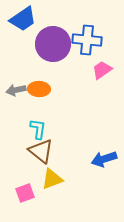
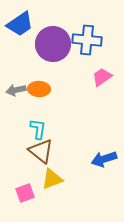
blue trapezoid: moved 3 px left, 5 px down
pink trapezoid: moved 7 px down
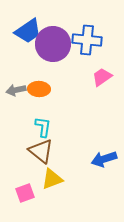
blue trapezoid: moved 8 px right, 7 px down
cyan L-shape: moved 5 px right, 2 px up
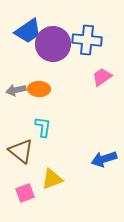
brown triangle: moved 20 px left
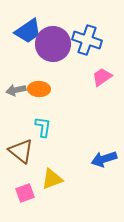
blue cross: rotated 12 degrees clockwise
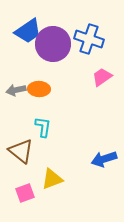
blue cross: moved 2 px right, 1 px up
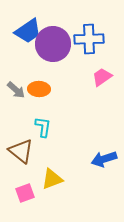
blue cross: rotated 20 degrees counterclockwise
gray arrow: rotated 126 degrees counterclockwise
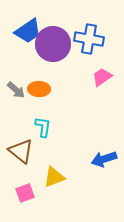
blue cross: rotated 12 degrees clockwise
yellow triangle: moved 2 px right, 2 px up
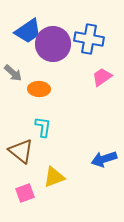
gray arrow: moved 3 px left, 17 px up
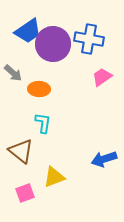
cyan L-shape: moved 4 px up
